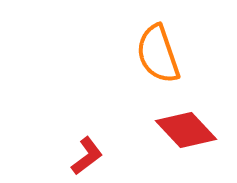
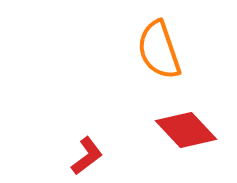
orange semicircle: moved 1 px right, 4 px up
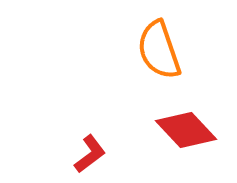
red L-shape: moved 3 px right, 2 px up
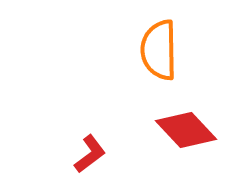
orange semicircle: rotated 18 degrees clockwise
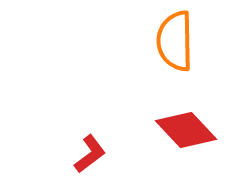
orange semicircle: moved 16 px right, 9 px up
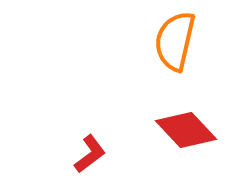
orange semicircle: rotated 14 degrees clockwise
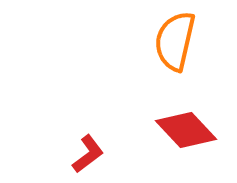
red L-shape: moved 2 px left
